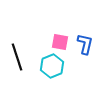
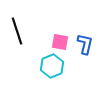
black line: moved 26 px up
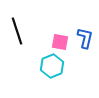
blue L-shape: moved 6 px up
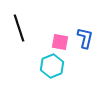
black line: moved 2 px right, 3 px up
